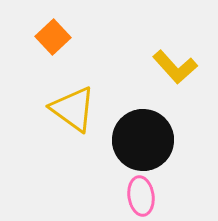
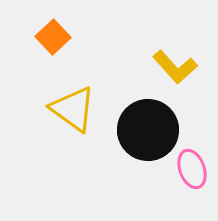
black circle: moved 5 px right, 10 px up
pink ellipse: moved 51 px right, 27 px up; rotated 12 degrees counterclockwise
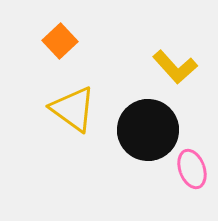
orange square: moved 7 px right, 4 px down
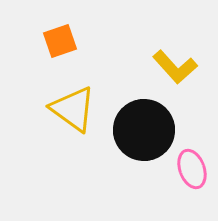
orange square: rotated 24 degrees clockwise
black circle: moved 4 px left
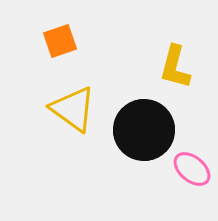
yellow L-shape: rotated 57 degrees clockwise
pink ellipse: rotated 30 degrees counterclockwise
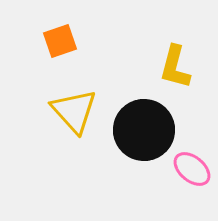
yellow triangle: moved 1 px right, 2 px down; rotated 12 degrees clockwise
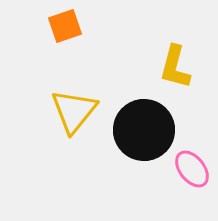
orange square: moved 5 px right, 15 px up
yellow triangle: rotated 21 degrees clockwise
pink ellipse: rotated 12 degrees clockwise
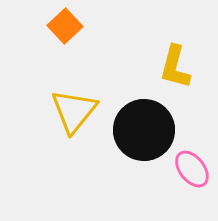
orange square: rotated 24 degrees counterclockwise
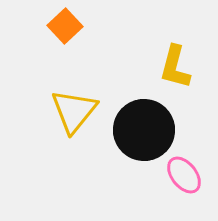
pink ellipse: moved 8 px left, 6 px down
